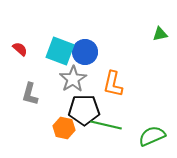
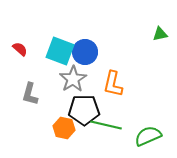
green semicircle: moved 4 px left
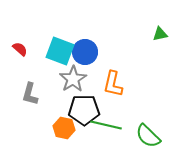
green semicircle: rotated 112 degrees counterclockwise
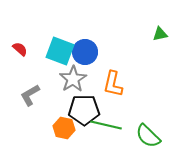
gray L-shape: moved 1 px down; rotated 45 degrees clockwise
